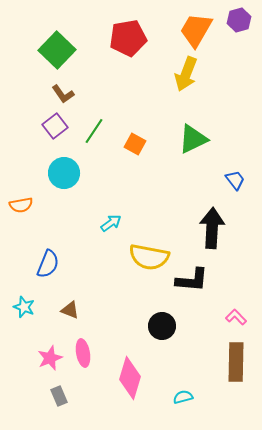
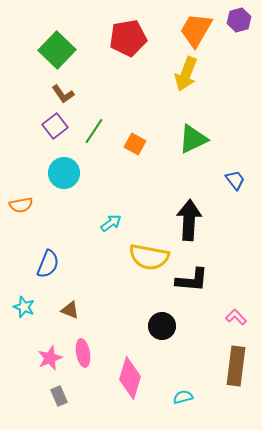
black arrow: moved 23 px left, 8 px up
brown rectangle: moved 4 px down; rotated 6 degrees clockwise
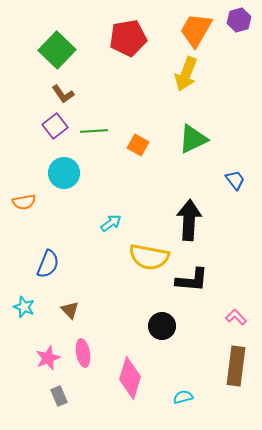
green line: rotated 52 degrees clockwise
orange square: moved 3 px right, 1 px down
orange semicircle: moved 3 px right, 3 px up
brown triangle: rotated 24 degrees clockwise
pink star: moved 2 px left
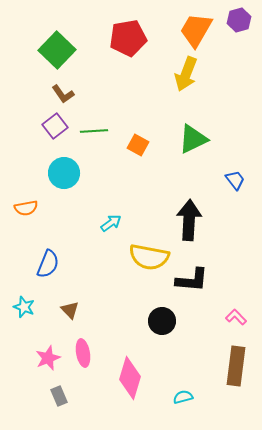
orange semicircle: moved 2 px right, 6 px down
black circle: moved 5 px up
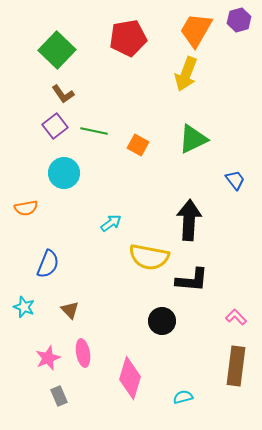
green line: rotated 16 degrees clockwise
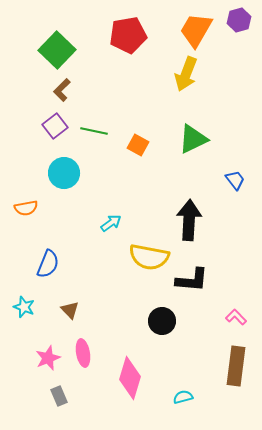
red pentagon: moved 3 px up
brown L-shape: moved 1 px left, 4 px up; rotated 80 degrees clockwise
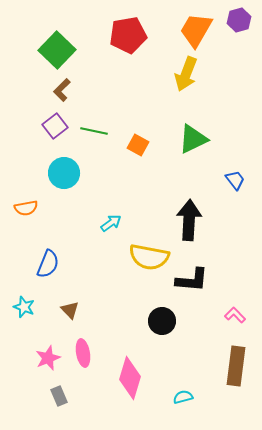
pink L-shape: moved 1 px left, 2 px up
